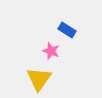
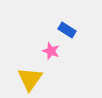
yellow triangle: moved 9 px left
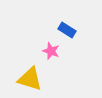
yellow triangle: rotated 48 degrees counterclockwise
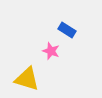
yellow triangle: moved 3 px left
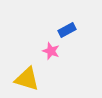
blue rectangle: rotated 60 degrees counterclockwise
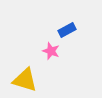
yellow triangle: moved 2 px left, 1 px down
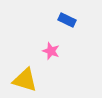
blue rectangle: moved 10 px up; rotated 54 degrees clockwise
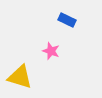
yellow triangle: moved 5 px left, 3 px up
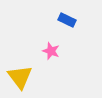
yellow triangle: rotated 36 degrees clockwise
